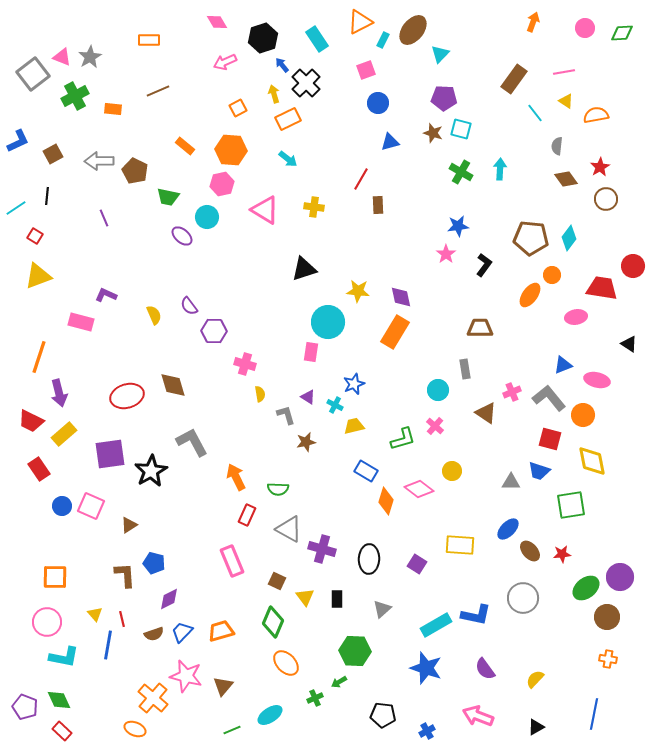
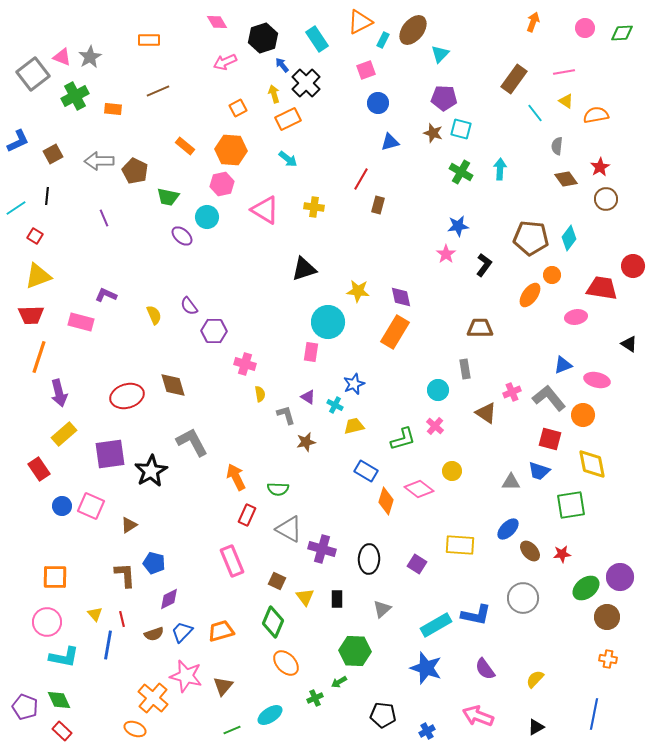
brown rectangle at (378, 205): rotated 18 degrees clockwise
red trapezoid at (31, 421): moved 106 px up; rotated 28 degrees counterclockwise
yellow diamond at (592, 461): moved 3 px down
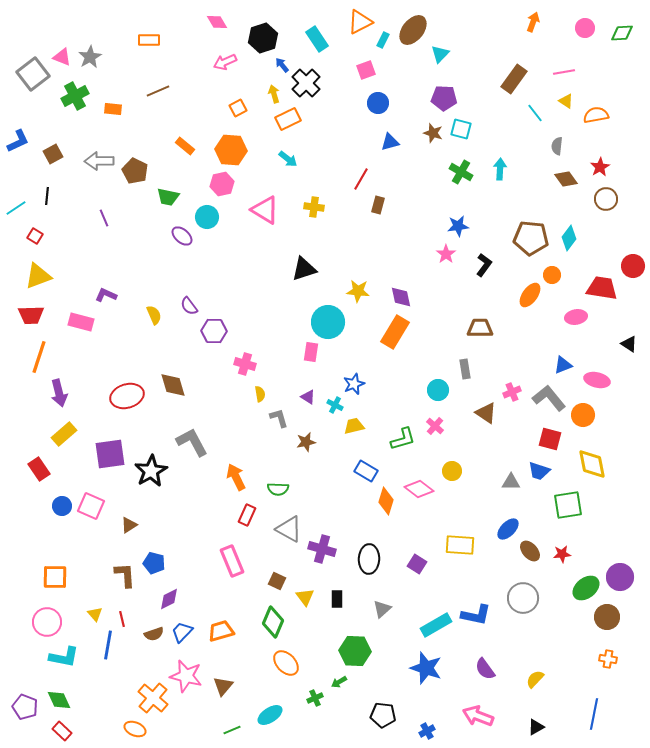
gray L-shape at (286, 415): moved 7 px left, 3 px down
green square at (571, 505): moved 3 px left
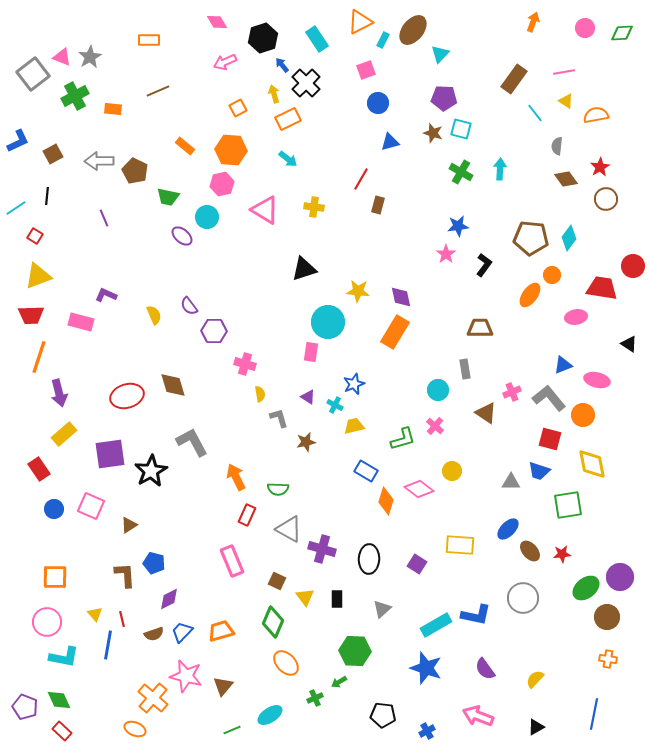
blue circle at (62, 506): moved 8 px left, 3 px down
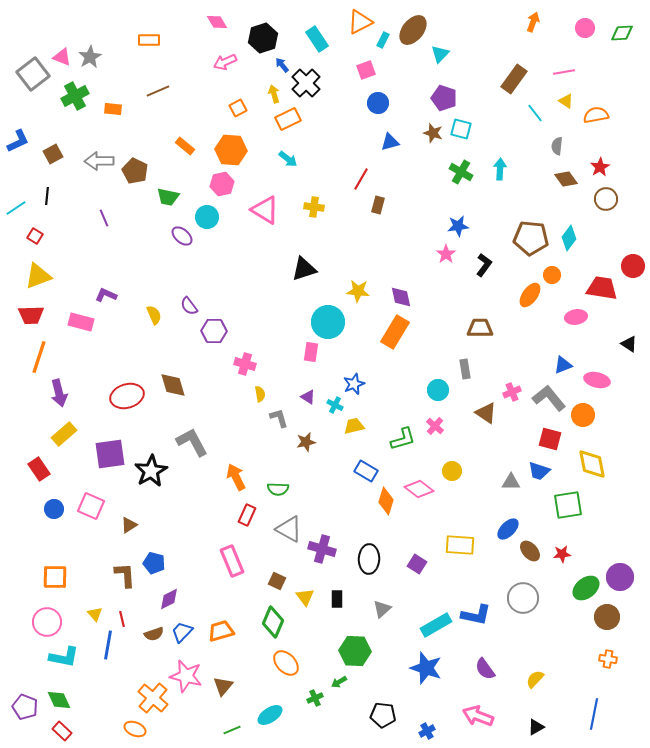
purple pentagon at (444, 98): rotated 15 degrees clockwise
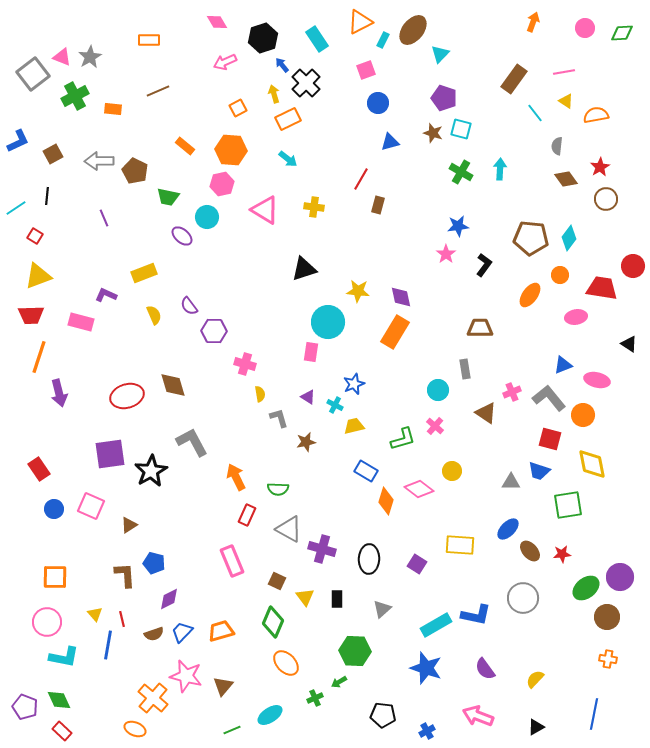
orange circle at (552, 275): moved 8 px right
yellow rectangle at (64, 434): moved 80 px right, 161 px up; rotated 20 degrees clockwise
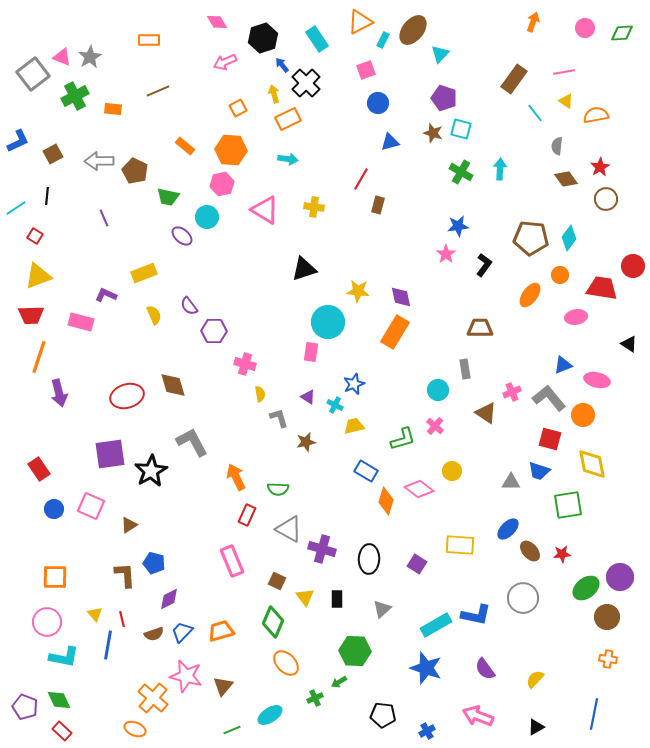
cyan arrow at (288, 159): rotated 30 degrees counterclockwise
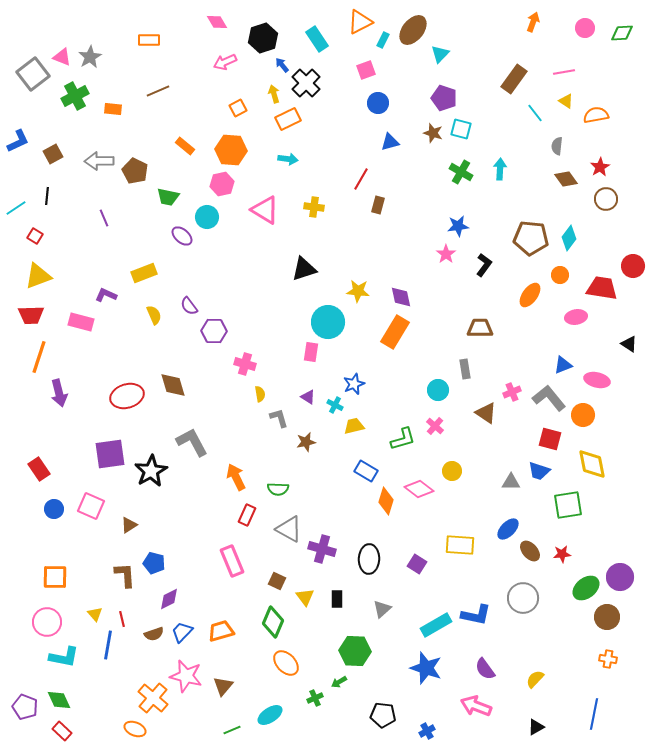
pink arrow at (478, 716): moved 2 px left, 10 px up
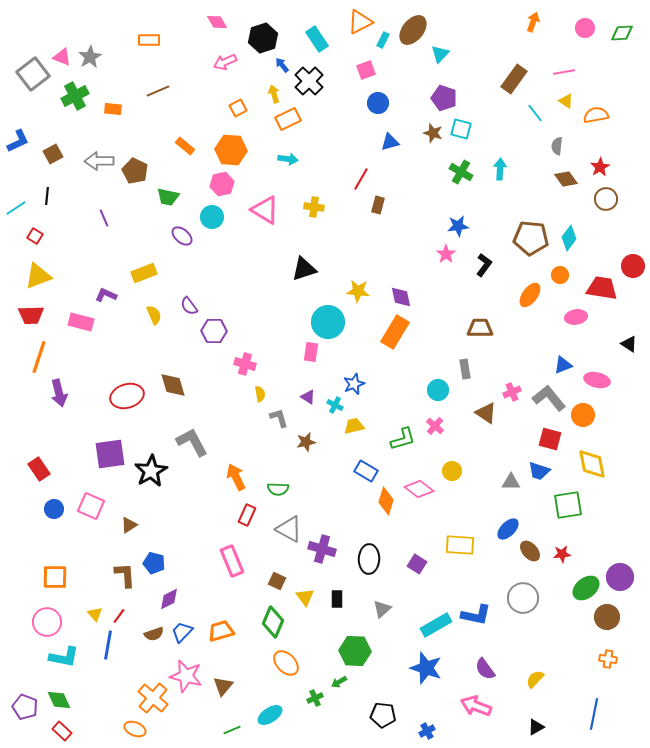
black cross at (306, 83): moved 3 px right, 2 px up
cyan circle at (207, 217): moved 5 px right
red line at (122, 619): moved 3 px left, 3 px up; rotated 49 degrees clockwise
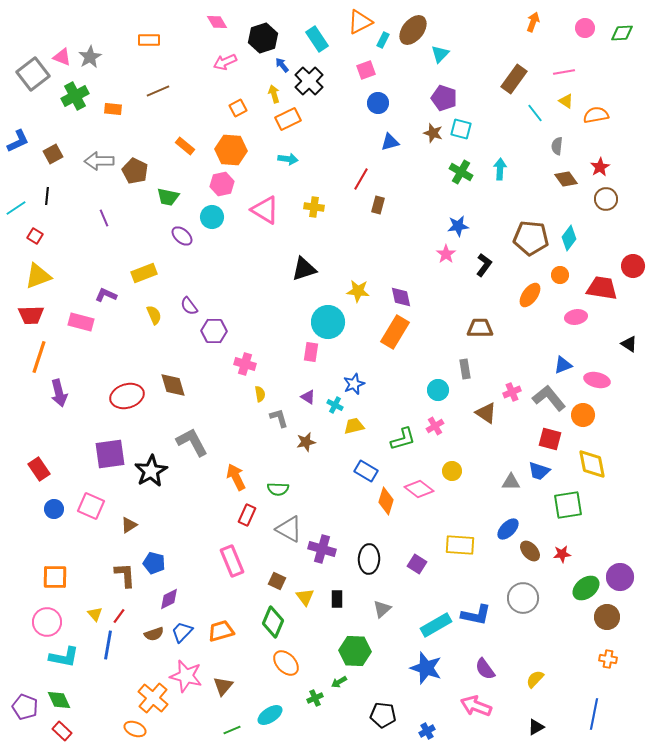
pink cross at (435, 426): rotated 18 degrees clockwise
